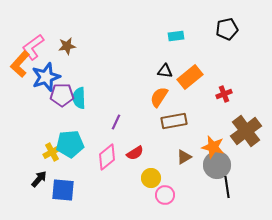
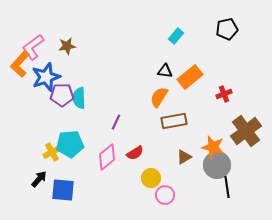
cyan rectangle: rotated 42 degrees counterclockwise
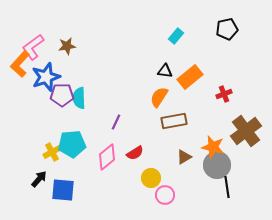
cyan pentagon: moved 2 px right
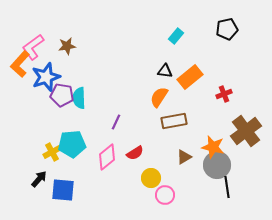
purple pentagon: rotated 10 degrees clockwise
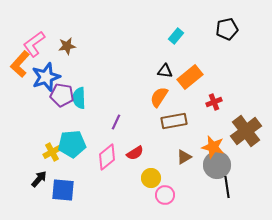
pink L-shape: moved 1 px right, 3 px up
red cross: moved 10 px left, 8 px down
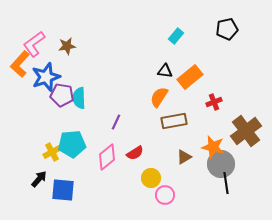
gray circle: moved 4 px right, 1 px up
black line: moved 1 px left, 4 px up
